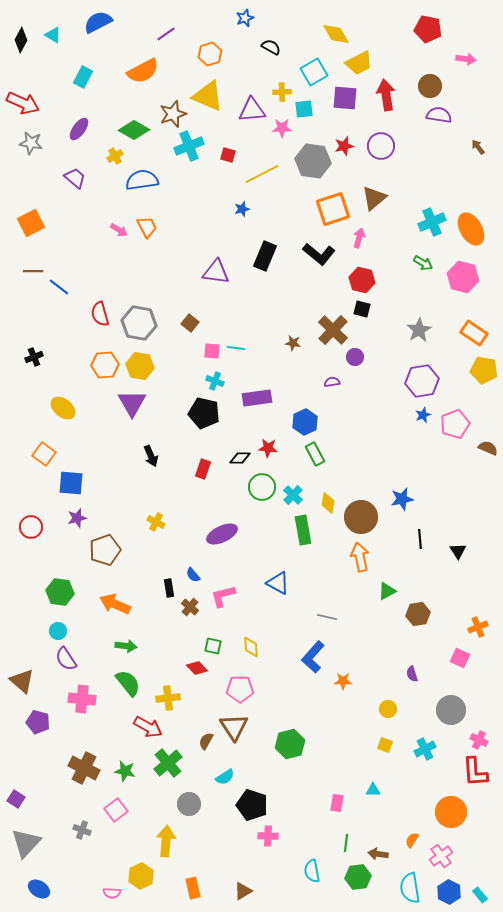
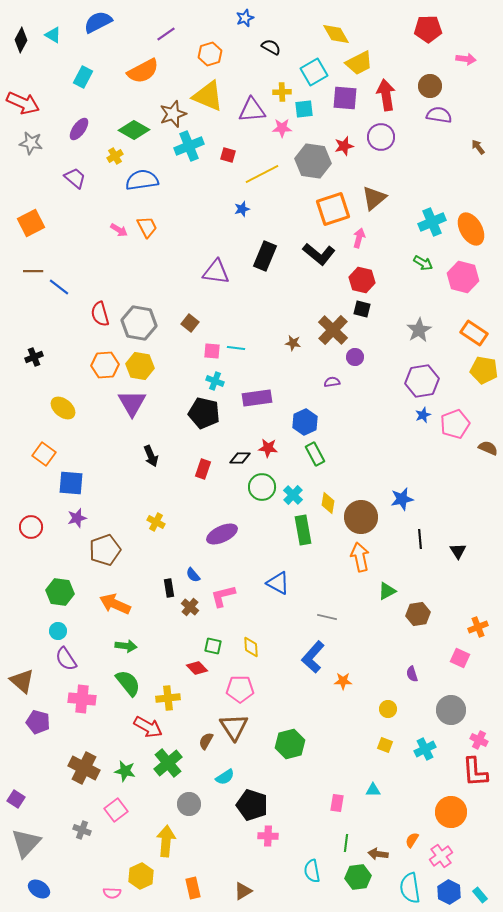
red pentagon at (428, 29): rotated 12 degrees counterclockwise
purple circle at (381, 146): moved 9 px up
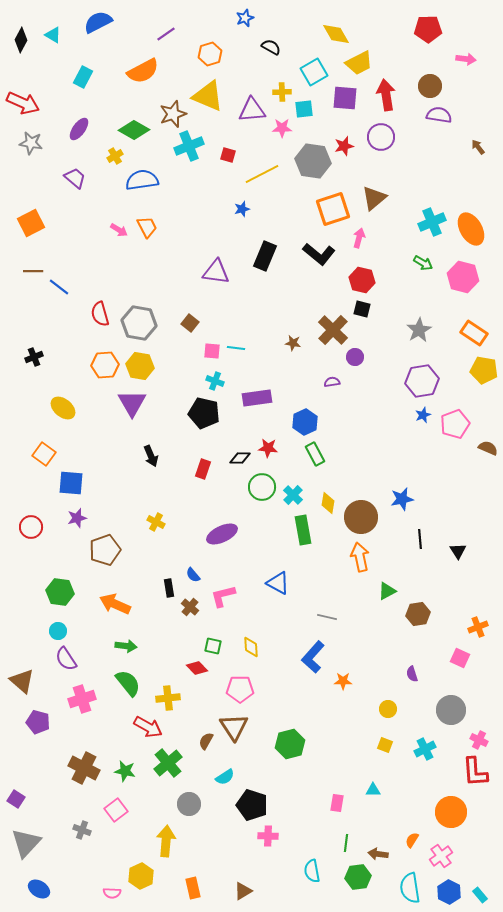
pink cross at (82, 699): rotated 24 degrees counterclockwise
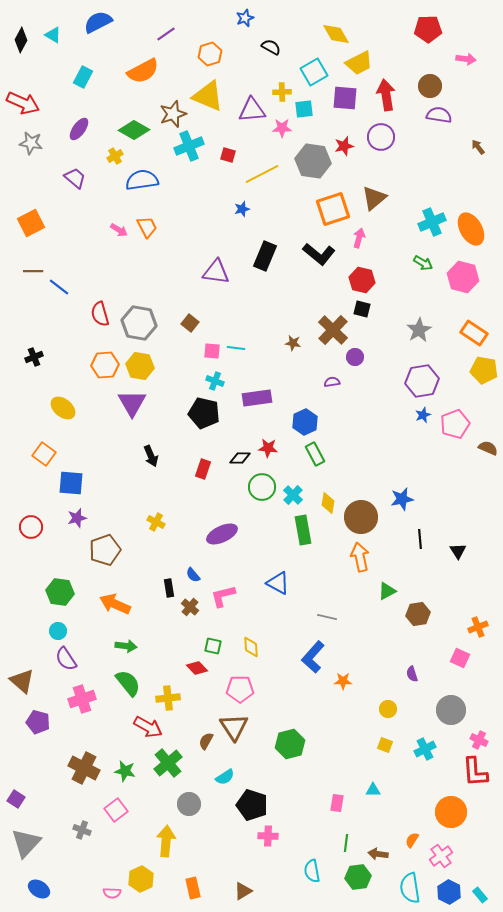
yellow hexagon at (141, 876): moved 3 px down
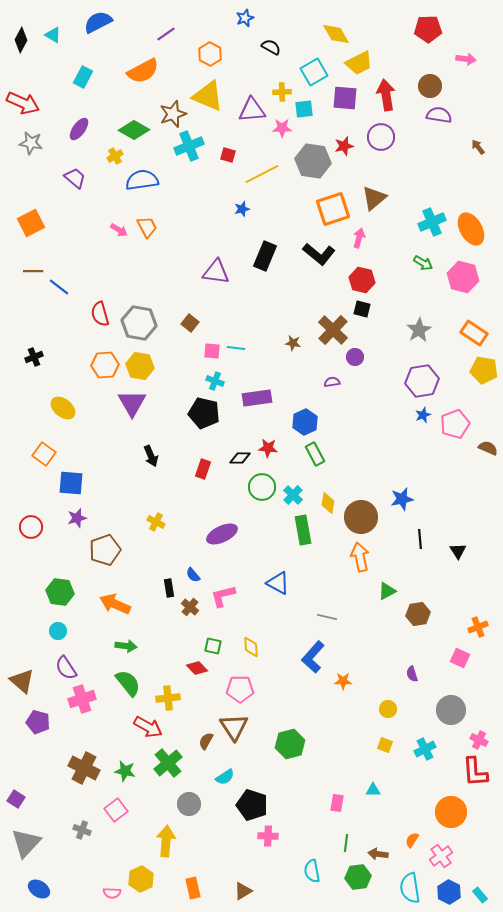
orange hexagon at (210, 54): rotated 15 degrees counterclockwise
purple semicircle at (66, 659): moved 9 px down
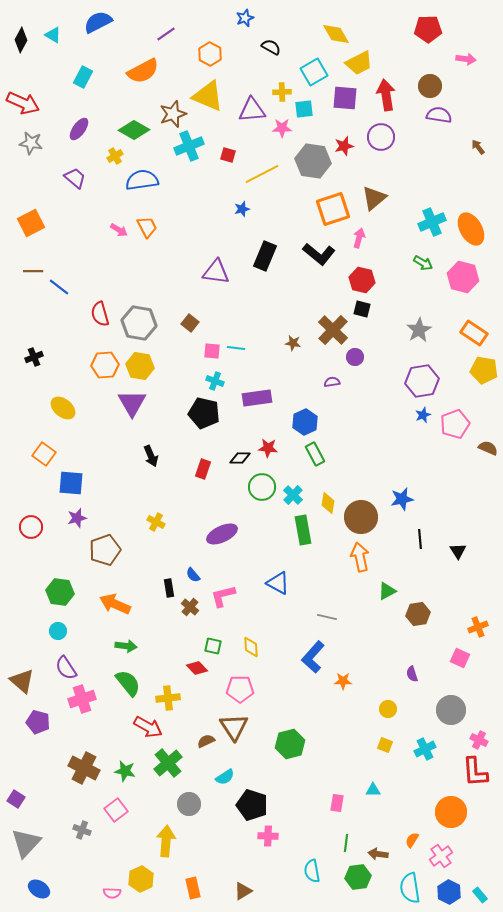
brown semicircle at (206, 741): rotated 36 degrees clockwise
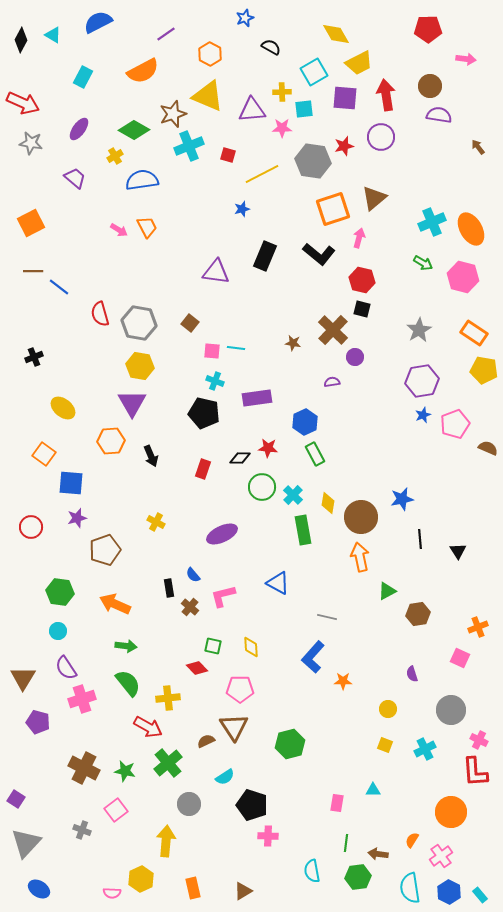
orange hexagon at (105, 365): moved 6 px right, 76 px down
brown triangle at (22, 681): moved 1 px right, 3 px up; rotated 20 degrees clockwise
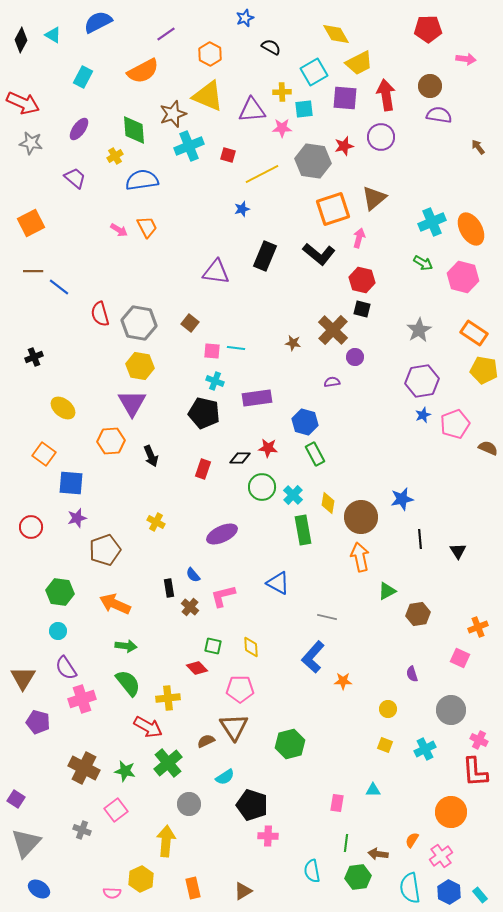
green diamond at (134, 130): rotated 56 degrees clockwise
blue hexagon at (305, 422): rotated 20 degrees counterclockwise
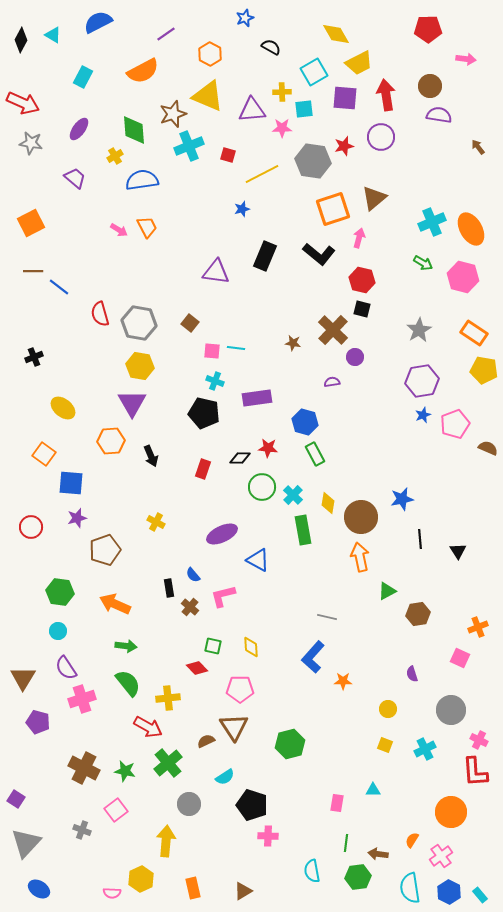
blue triangle at (278, 583): moved 20 px left, 23 px up
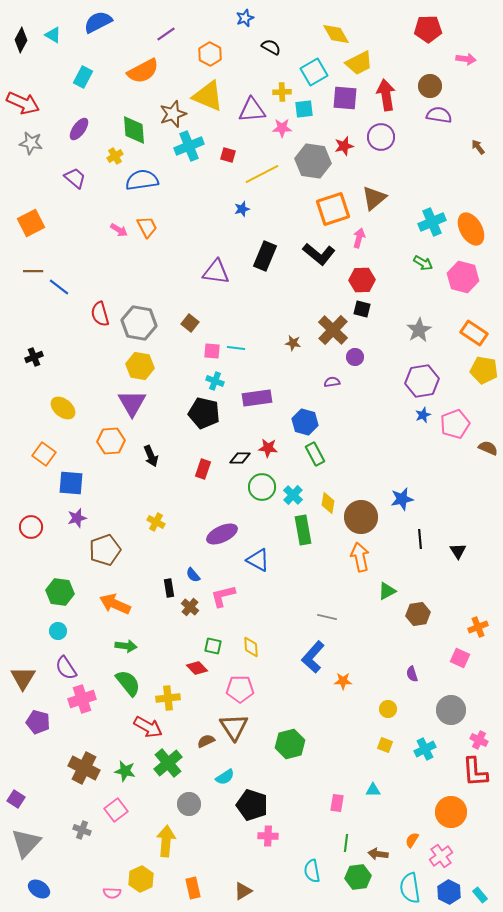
red hexagon at (362, 280): rotated 15 degrees counterclockwise
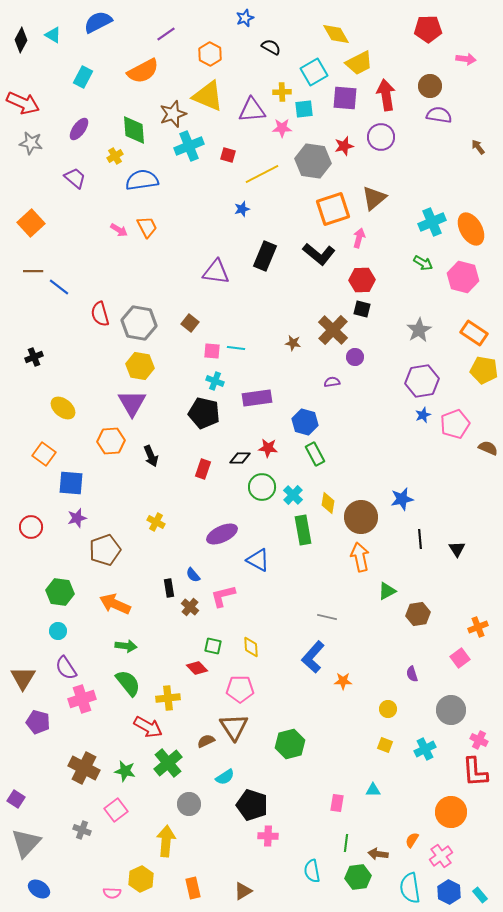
orange square at (31, 223): rotated 16 degrees counterclockwise
black triangle at (458, 551): moved 1 px left, 2 px up
pink square at (460, 658): rotated 30 degrees clockwise
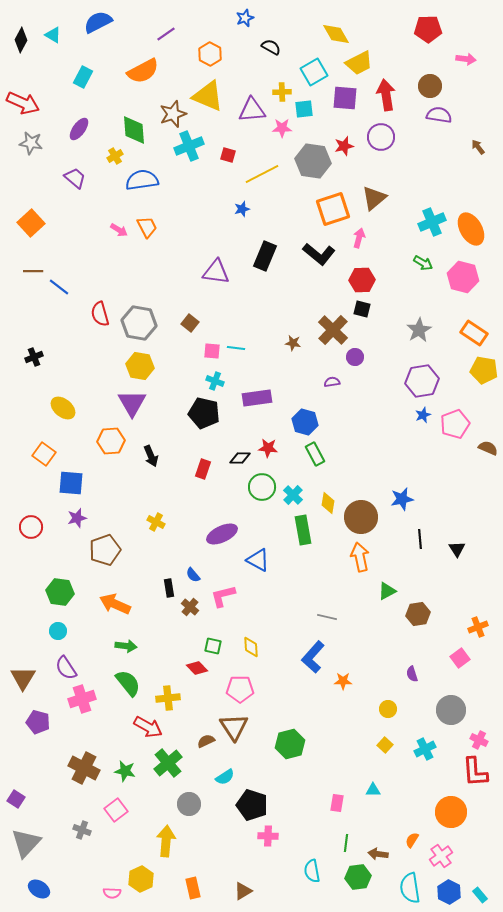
yellow square at (385, 745): rotated 21 degrees clockwise
